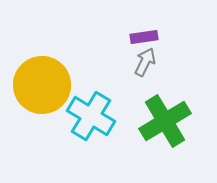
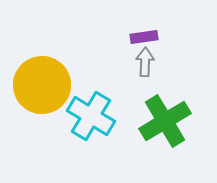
gray arrow: rotated 24 degrees counterclockwise
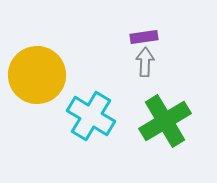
yellow circle: moved 5 px left, 10 px up
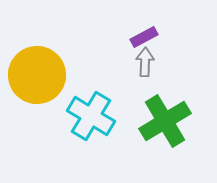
purple rectangle: rotated 20 degrees counterclockwise
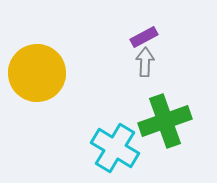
yellow circle: moved 2 px up
cyan cross: moved 24 px right, 32 px down
green cross: rotated 12 degrees clockwise
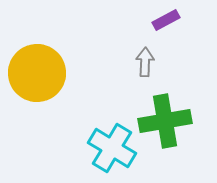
purple rectangle: moved 22 px right, 17 px up
green cross: rotated 9 degrees clockwise
cyan cross: moved 3 px left
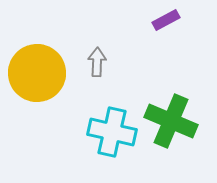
gray arrow: moved 48 px left
green cross: moved 6 px right; rotated 33 degrees clockwise
cyan cross: moved 16 px up; rotated 18 degrees counterclockwise
